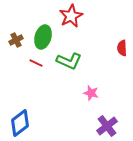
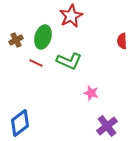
red semicircle: moved 7 px up
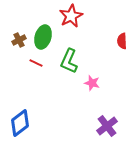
brown cross: moved 3 px right
green L-shape: rotated 90 degrees clockwise
pink star: moved 1 px right, 10 px up
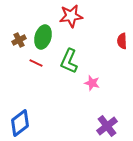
red star: rotated 20 degrees clockwise
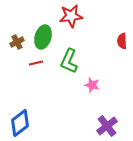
brown cross: moved 2 px left, 2 px down
red line: rotated 40 degrees counterclockwise
pink star: moved 2 px down
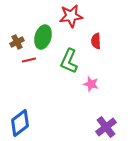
red semicircle: moved 26 px left
red line: moved 7 px left, 3 px up
pink star: moved 1 px left, 1 px up
purple cross: moved 1 px left, 1 px down
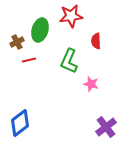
green ellipse: moved 3 px left, 7 px up
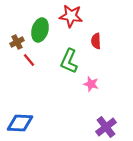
red star: rotated 15 degrees clockwise
red line: rotated 64 degrees clockwise
blue diamond: rotated 40 degrees clockwise
